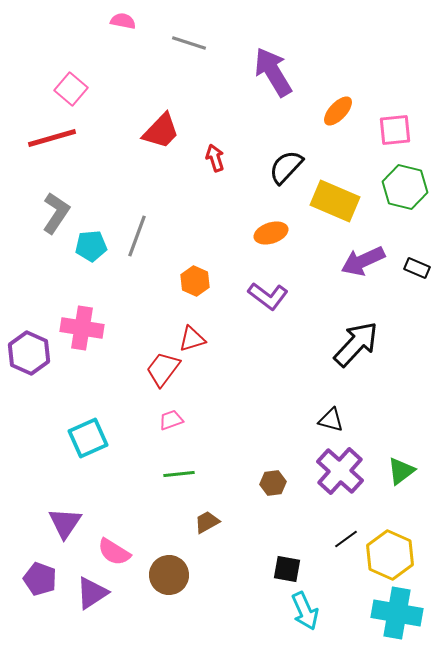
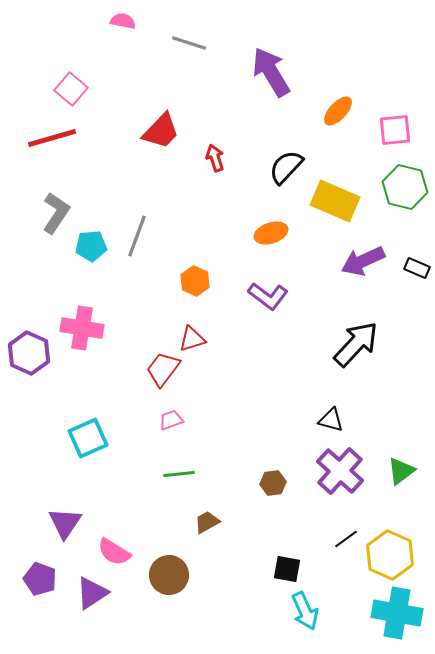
purple arrow at (273, 72): moved 2 px left
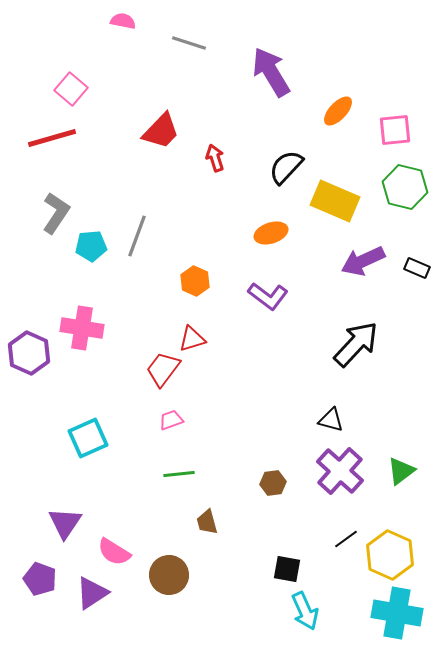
brown trapezoid at (207, 522): rotated 76 degrees counterclockwise
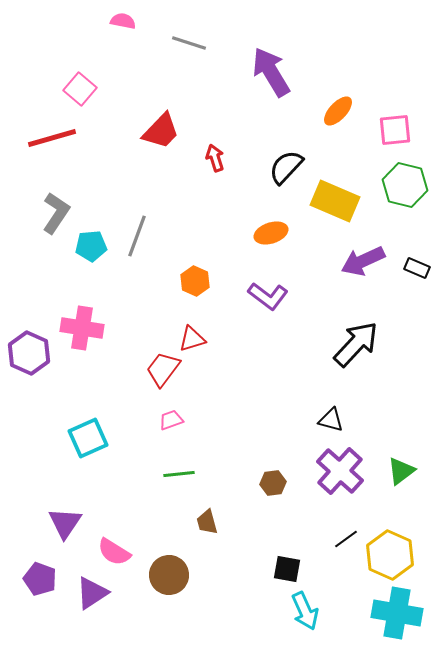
pink square at (71, 89): moved 9 px right
green hexagon at (405, 187): moved 2 px up
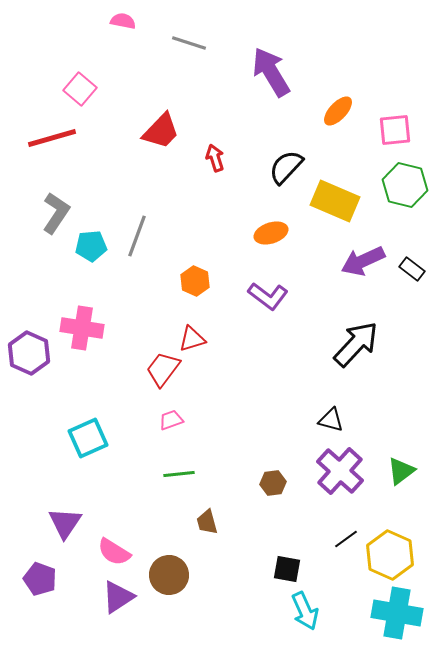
black rectangle at (417, 268): moved 5 px left, 1 px down; rotated 15 degrees clockwise
purple triangle at (92, 593): moved 26 px right, 4 px down
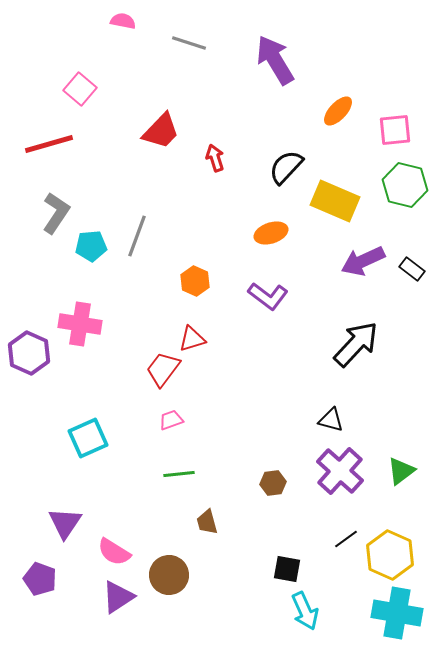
purple arrow at (271, 72): moved 4 px right, 12 px up
red line at (52, 138): moved 3 px left, 6 px down
pink cross at (82, 328): moved 2 px left, 4 px up
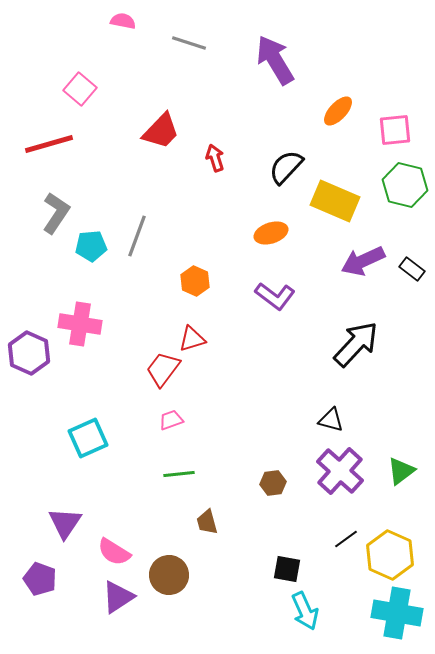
purple L-shape at (268, 296): moved 7 px right
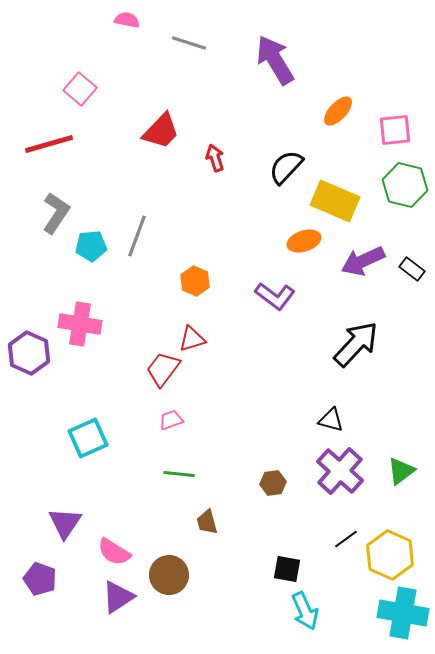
pink semicircle at (123, 21): moved 4 px right, 1 px up
orange ellipse at (271, 233): moved 33 px right, 8 px down
green line at (179, 474): rotated 12 degrees clockwise
cyan cross at (397, 613): moved 6 px right
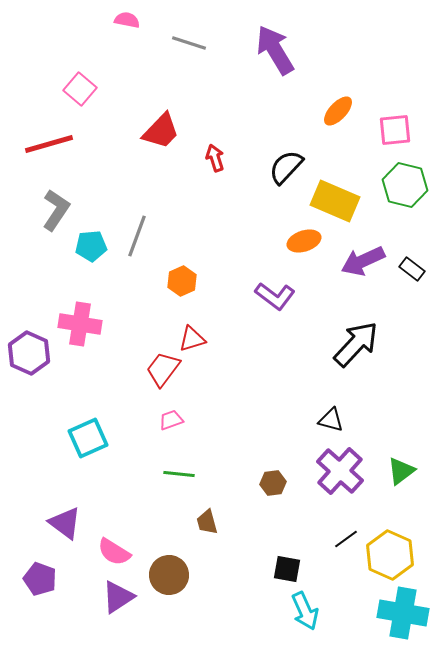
purple arrow at (275, 60): moved 10 px up
gray L-shape at (56, 213): moved 3 px up
orange hexagon at (195, 281): moved 13 px left; rotated 12 degrees clockwise
purple triangle at (65, 523): rotated 27 degrees counterclockwise
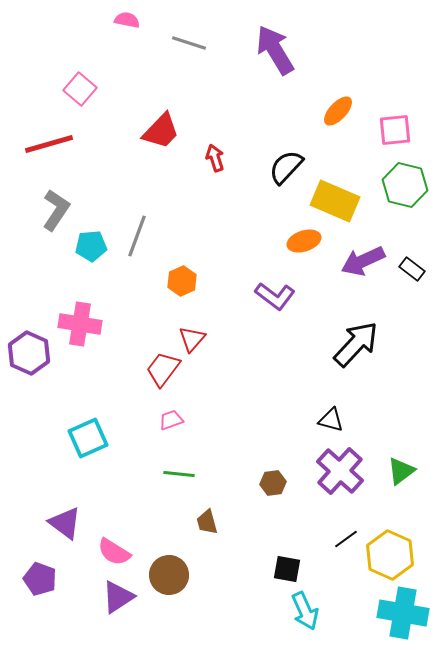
red triangle at (192, 339): rotated 32 degrees counterclockwise
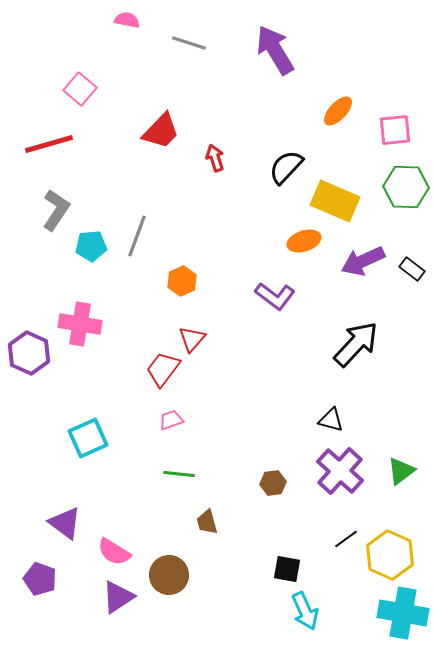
green hexagon at (405, 185): moved 1 px right, 2 px down; rotated 12 degrees counterclockwise
